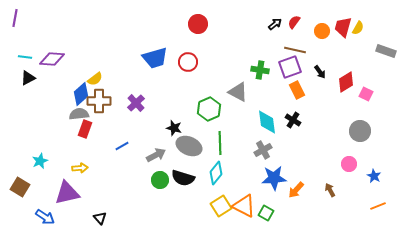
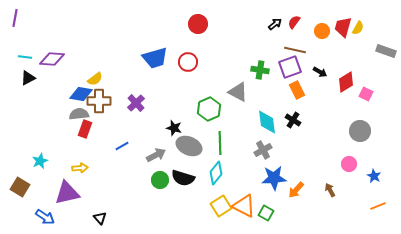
black arrow at (320, 72): rotated 24 degrees counterclockwise
blue diamond at (81, 94): rotated 50 degrees clockwise
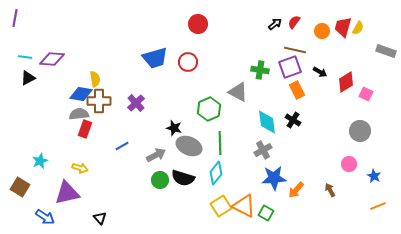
yellow semicircle at (95, 79): rotated 63 degrees counterclockwise
yellow arrow at (80, 168): rotated 21 degrees clockwise
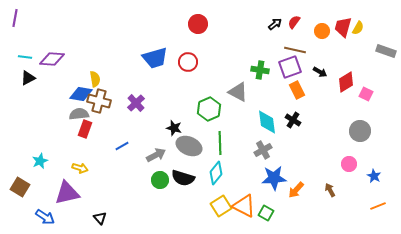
brown cross at (99, 101): rotated 15 degrees clockwise
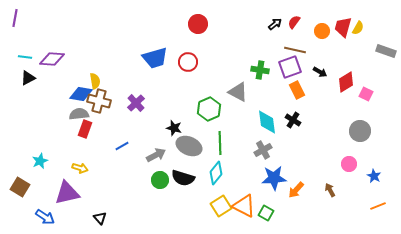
yellow semicircle at (95, 79): moved 2 px down
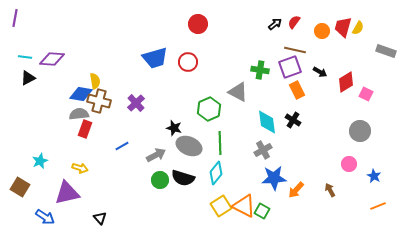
green square at (266, 213): moved 4 px left, 2 px up
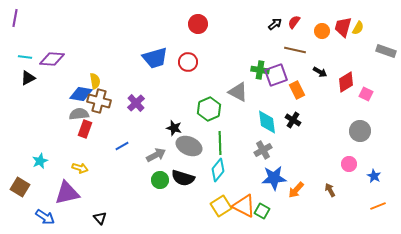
purple square at (290, 67): moved 14 px left, 8 px down
cyan diamond at (216, 173): moved 2 px right, 3 px up
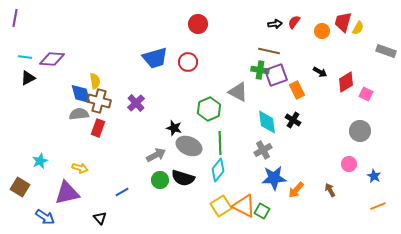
black arrow at (275, 24): rotated 32 degrees clockwise
red trapezoid at (343, 27): moved 5 px up
brown line at (295, 50): moved 26 px left, 1 px down
blue diamond at (81, 94): rotated 65 degrees clockwise
red rectangle at (85, 129): moved 13 px right, 1 px up
blue line at (122, 146): moved 46 px down
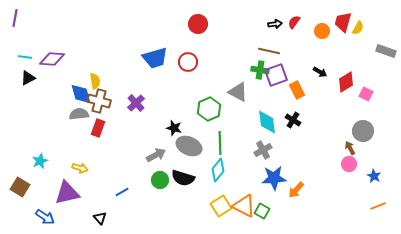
gray circle at (360, 131): moved 3 px right
brown arrow at (330, 190): moved 20 px right, 42 px up
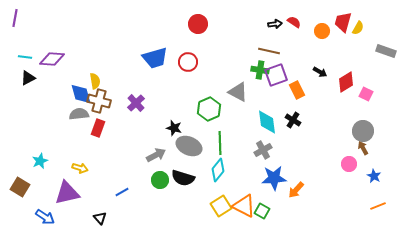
red semicircle at (294, 22): rotated 88 degrees clockwise
brown arrow at (350, 148): moved 13 px right
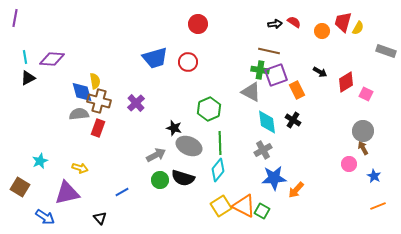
cyan line at (25, 57): rotated 72 degrees clockwise
gray triangle at (238, 92): moved 13 px right
blue diamond at (81, 94): moved 1 px right, 2 px up
